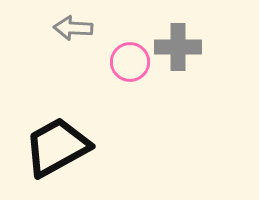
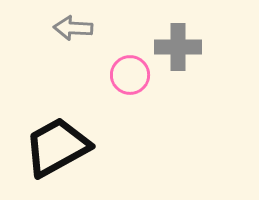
pink circle: moved 13 px down
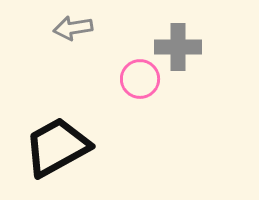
gray arrow: rotated 12 degrees counterclockwise
pink circle: moved 10 px right, 4 px down
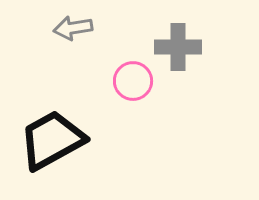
pink circle: moved 7 px left, 2 px down
black trapezoid: moved 5 px left, 7 px up
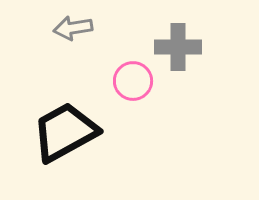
black trapezoid: moved 13 px right, 8 px up
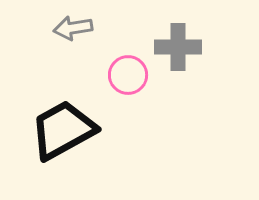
pink circle: moved 5 px left, 6 px up
black trapezoid: moved 2 px left, 2 px up
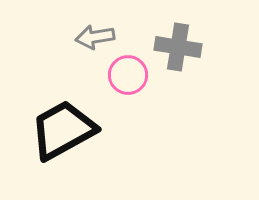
gray arrow: moved 22 px right, 9 px down
gray cross: rotated 9 degrees clockwise
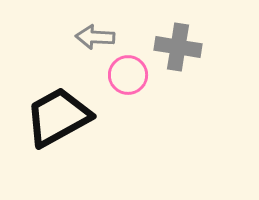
gray arrow: rotated 12 degrees clockwise
black trapezoid: moved 5 px left, 13 px up
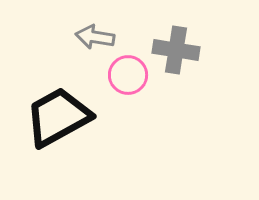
gray arrow: rotated 6 degrees clockwise
gray cross: moved 2 px left, 3 px down
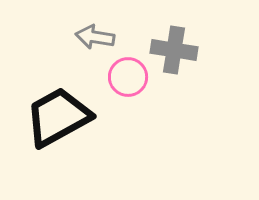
gray cross: moved 2 px left
pink circle: moved 2 px down
